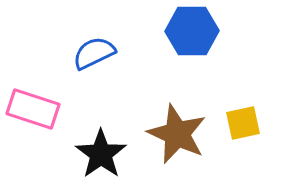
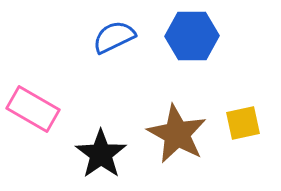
blue hexagon: moved 5 px down
blue semicircle: moved 20 px right, 16 px up
pink rectangle: rotated 12 degrees clockwise
brown star: rotated 4 degrees clockwise
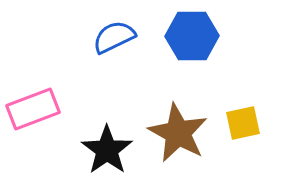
pink rectangle: rotated 51 degrees counterclockwise
brown star: moved 1 px right, 1 px up
black star: moved 6 px right, 4 px up
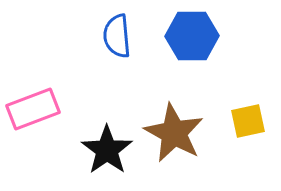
blue semicircle: moved 3 px right, 1 px up; rotated 69 degrees counterclockwise
yellow square: moved 5 px right, 2 px up
brown star: moved 4 px left
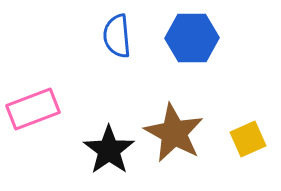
blue hexagon: moved 2 px down
yellow square: moved 18 px down; rotated 12 degrees counterclockwise
black star: moved 2 px right
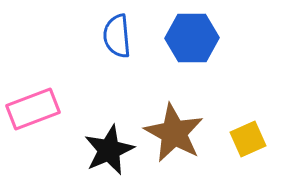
black star: rotated 12 degrees clockwise
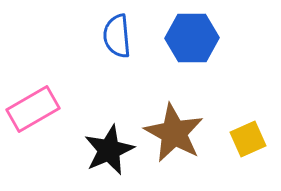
pink rectangle: rotated 9 degrees counterclockwise
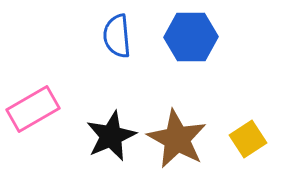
blue hexagon: moved 1 px left, 1 px up
brown star: moved 3 px right, 6 px down
yellow square: rotated 9 degrees counterclockwise
black star: moved 2 px right, 14 px up
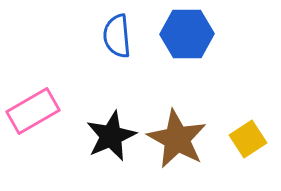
blue hexagon: moved 4 px left, 3 px up
pink rectangle: moved 2 px down
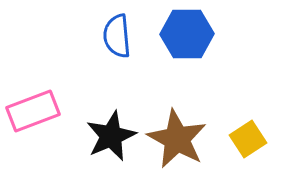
pink rectangle: rotated 9 degrees clockwise
